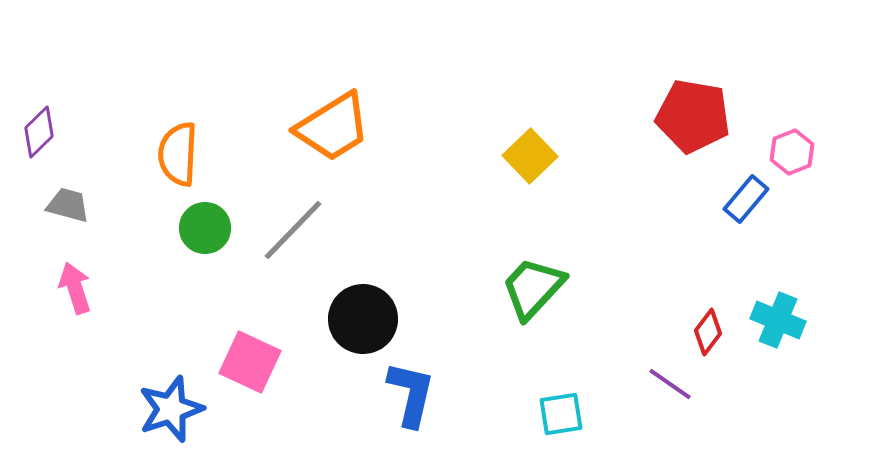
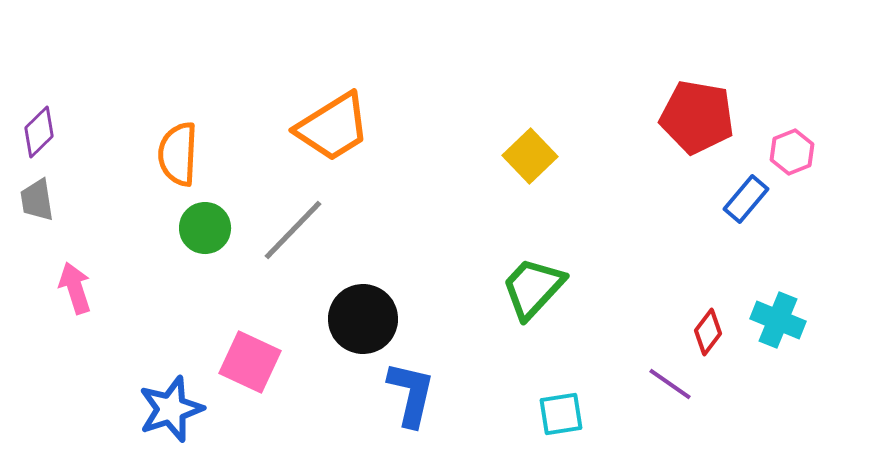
red pentagon: moved 4 px right, 1 px down
gray trapezoid: moved 31 px left, 5 px up; rotated 114 degrees counterclockwise
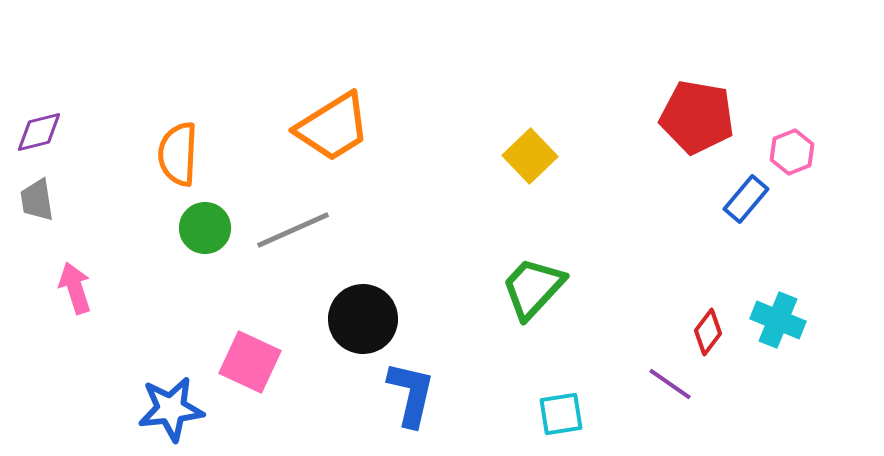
purple diamond: rotated 30 degrees clockwise
gray line: rotated 22 degrees clockwise
blue star: rotated 12 degrees clockwise
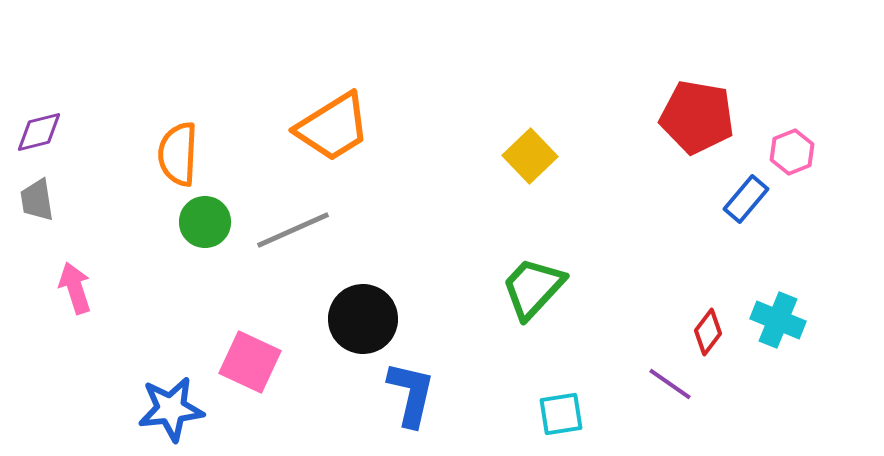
green circle: moved 6 px up
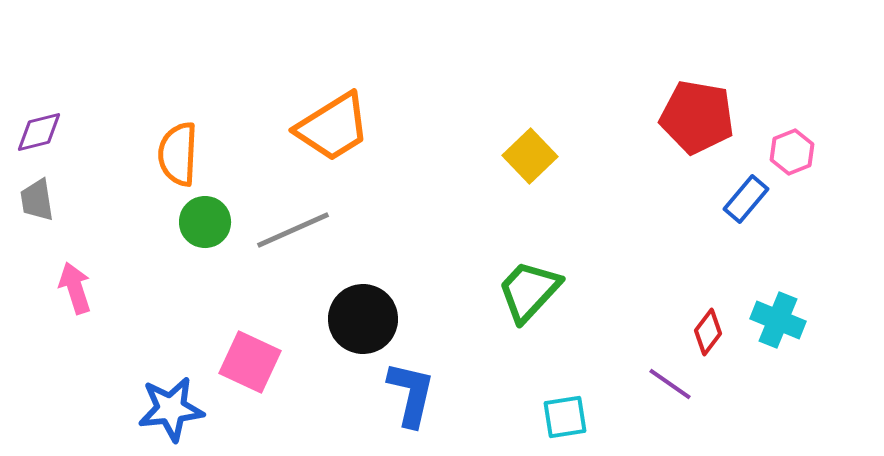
green trapezoid: moved 4 px left, 3 px down
cyan square: moved 4 px right, 3 px down
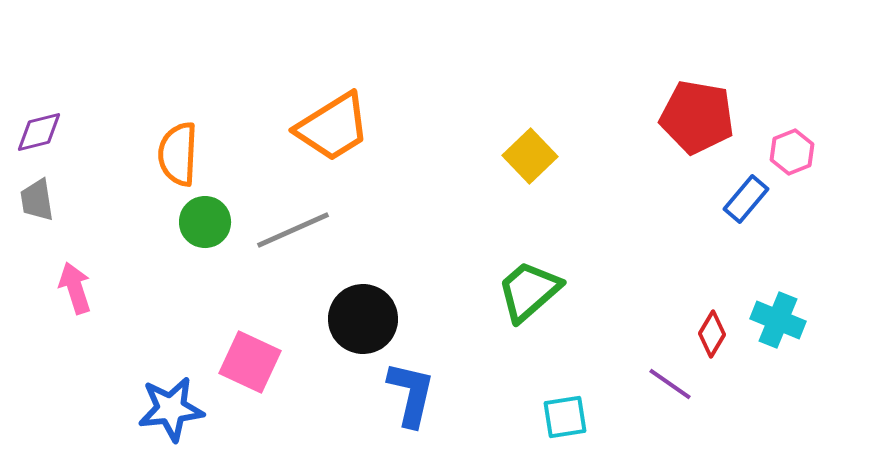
green trapezoid: rotated 6 degrees clockwise
red diamond: moved 4 px right, 2 px down; rotated 6 degrees counterclockwise
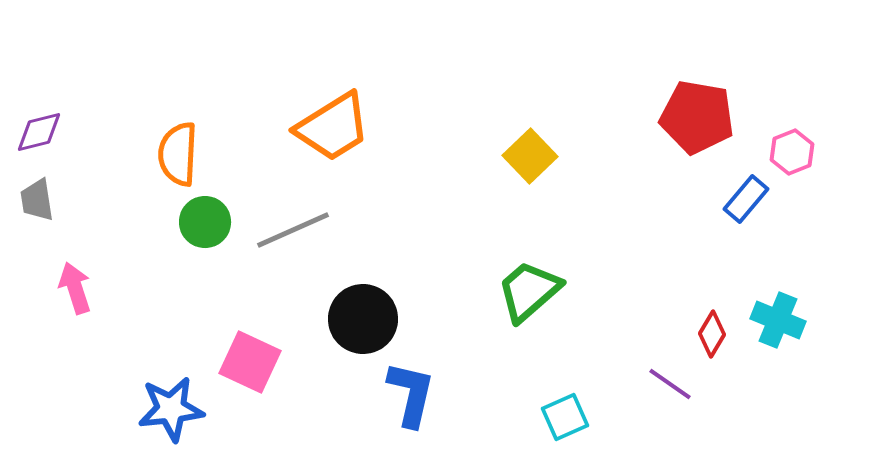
cyan square: rotated 15 degrees counterclockwise
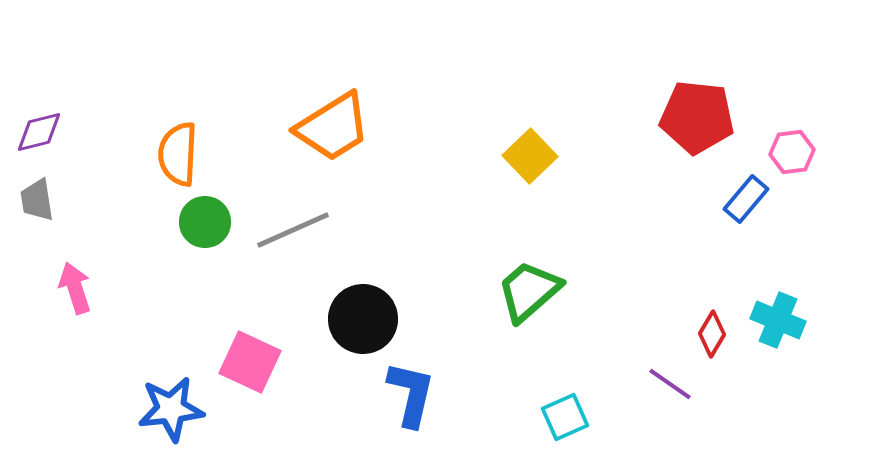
red pentagon: rotated 4 degrees counterclockwise
pink hexagon: rotated 15 degrees clockwise
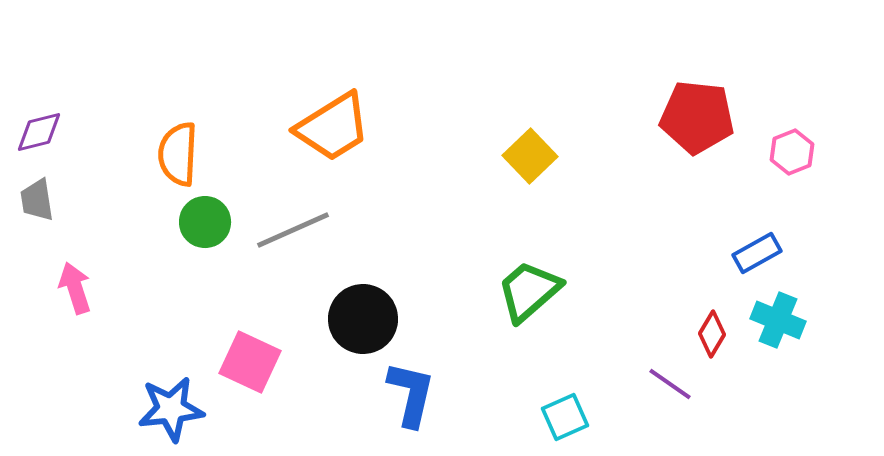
pink hexagon: rotated 15 degrees counterclockwise
blue rectangle: moved 11 px right, 54 px down; rotated 21 degrees clockwise
